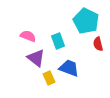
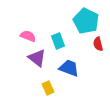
purple triangle: moved 1 px right
yellow rectangle: moved 1 px left, 10 px down
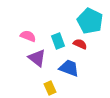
cyan pentagon: moved 4 px right
red semicircle: moved 18 px left; rotated 128 degrees clockwise
yellow rectangle: moved 2 px right
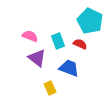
pink semicircle: moved 2 px right
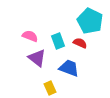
red semicircle: moved 1 px up
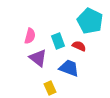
pink semicircle: rotated 84 degrees clockwise
red semicircle: moved 1 px left, 3 px down
purple triangle: moved 1 px right
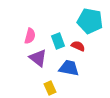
cyan pentagon: rotated 15 degrees counterclockwise
red semicircle: moved 1 px left
blue trapezoid: rotated 10 degrees counterclockwise
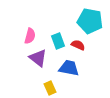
red semicircle: moved 1 px up
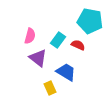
cyan rectangle: moved 1 px up; rotated 56 degrees clockwise
blue trapezoid: moved 3 px left, 4 px down; rotated 20 degrees clockwise
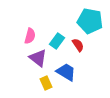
cyan rectangle: moved 1 px left, 1 px down
red semicircle: rotated 32 degrees clockwise
yellow rectangle: moved 4 px left, 5 px up
